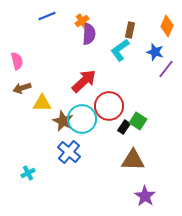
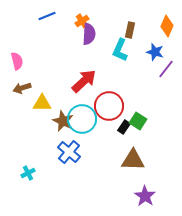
cyan L-shape: rotated 30 degrees counterclockwise
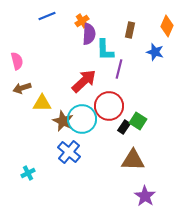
cyan L-shape: moved 15 px left; rotated 25 degrees counterclockwise
purple line: moved 47 px left; rotated 24 degrees counterclockwise
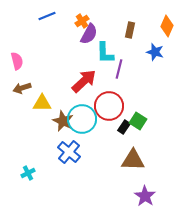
purple semicircle: rotated 25 degrees clockwise
cyan L-shape: moved 3 px down
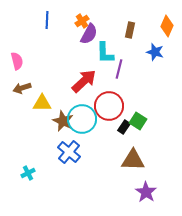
blue line: moved 4 px down; rotated 66 degrees counterclockwise
purple star: moved 1 px right, 4 px up
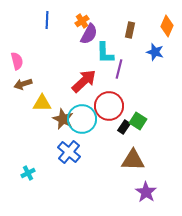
brown arrow: moved 1 px right, 4 px up
brown star: moved 2 px up
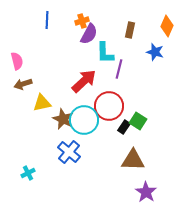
orange cross: rotated 16 degrees clockwise
yellow triangle: rotated 12 degrees counterclockwise
cyan circle: moved 2 px right, 1 px down
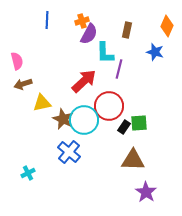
brown rectangle: moved 3 px left
green square: moved 1 px right, 2 px down; rotated 36 degrees counterclockwise
